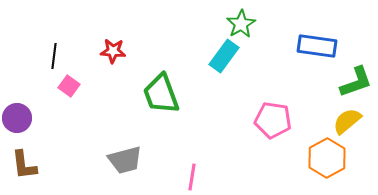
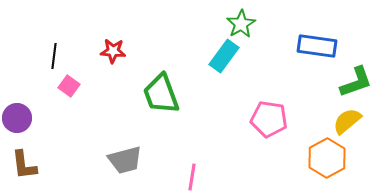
pink pentagon: moved 4 px left, 1 px up
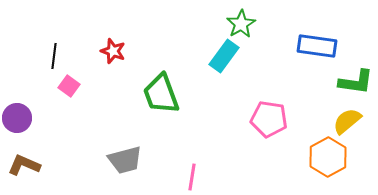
red star: rotated 15 degrees clockwise
green L-shape: rotated 27 degrees clockwise
orange hexagon: moved 1 px right, 1 px up
brown L-shape: rotated 120 degrees clockwise
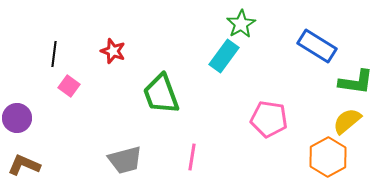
blue rectangle: rotated 24 degrees clockwise
black line: moved 2 px up
pink line: moved 20 px up
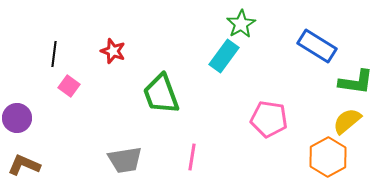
gray trapezoid: rotated 6 degrees clockwise
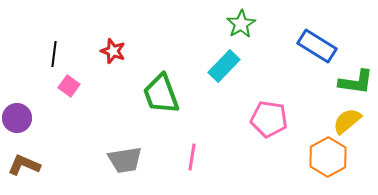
cyan rectangle: moved 10 px down; rotated 8 degrees clockwise
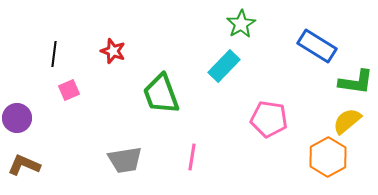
pink square: moved 4 px down; rotated 30 degrees clockwise
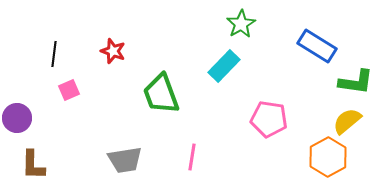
brown L-shape: moved 9 px right; rotated 112 degrees counterclockwise
